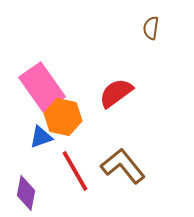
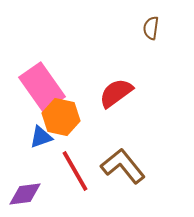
orange hexagon: moved 2 px left
purple diamond: moved 1 px left, 1 px down; rotated 72 degrees clockwise
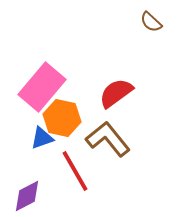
brown semicircle: moved 6 px up; rotated 55 degrees counterclockwise
pink rectangle: rotated 75 degrees clockwise
orange hexagon: moved 1 px right, 1 px down
blue triangle: moved 1 px right, 1 px down
brown L-shape: moved 15 px left, 27 px up
purple diamond: moved 2 px right, 2 px down; rotated 20 degrees counterclockwise
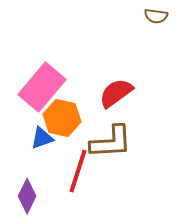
brown semicircle: moved 5 px right, 6 px up; rotated 35 degrees counterclockwise
brown L-shape: moved 3 px right, 3 px down; rotated 126 degrees clockwise
red line: moved 3 px right; rotated 48 degrees clockwise
purple diamond: rotated 36 degrees counterclockwise
